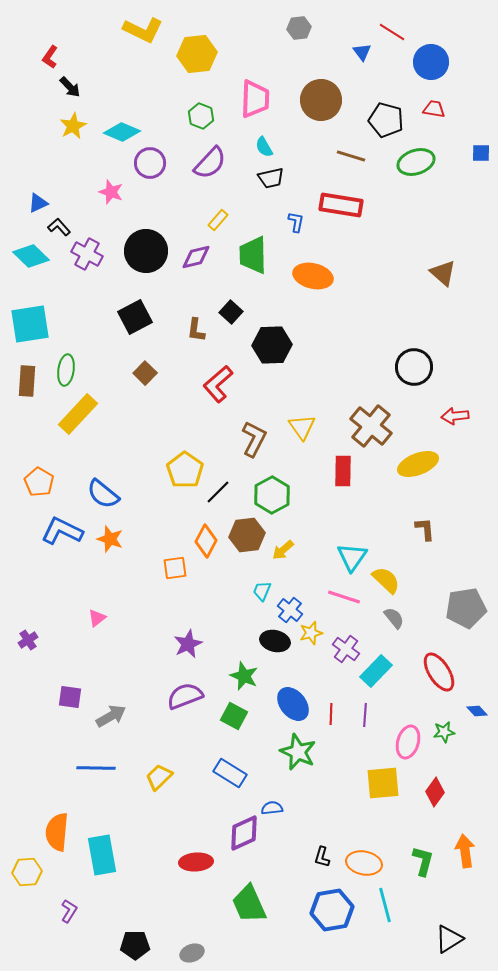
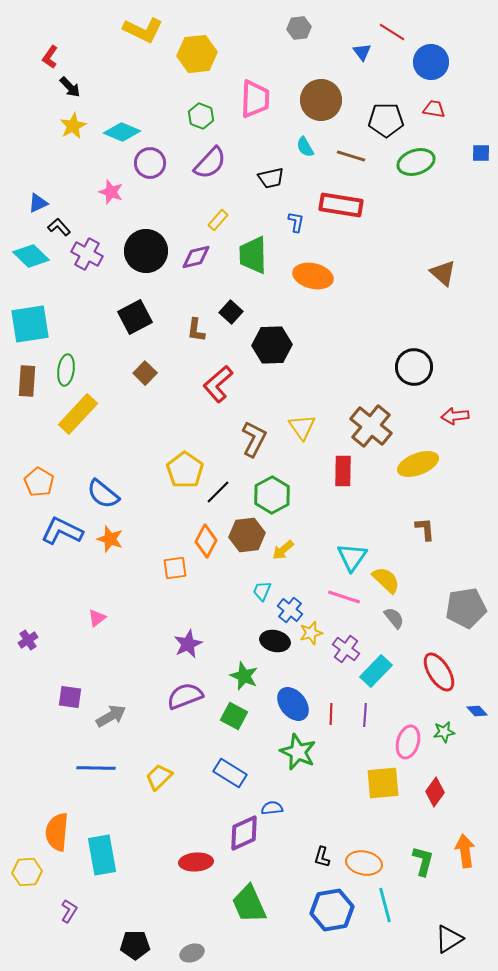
black pentagon at (386, 120): rotated 16 degrees counterclockwise
cyan semicircle at (264, 147): moved 41 px right
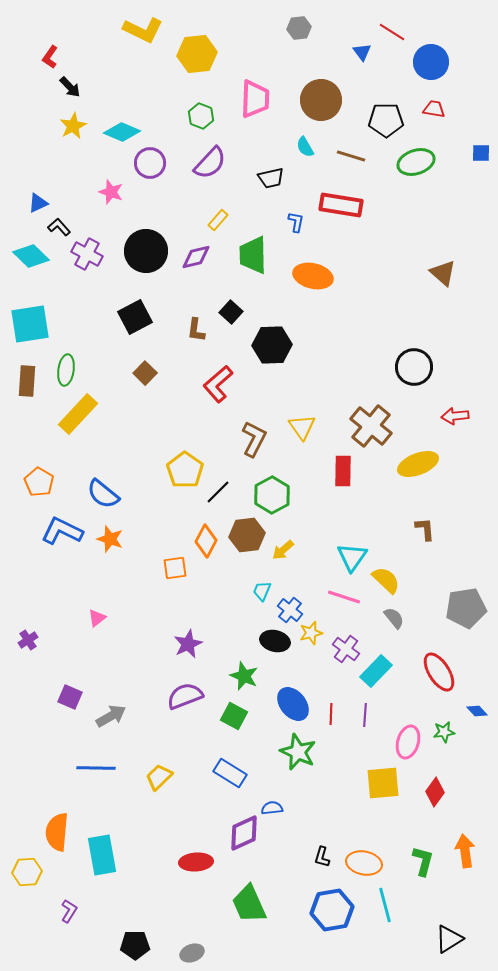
purple square at (70, 697): rotated 15 degrees clockwise
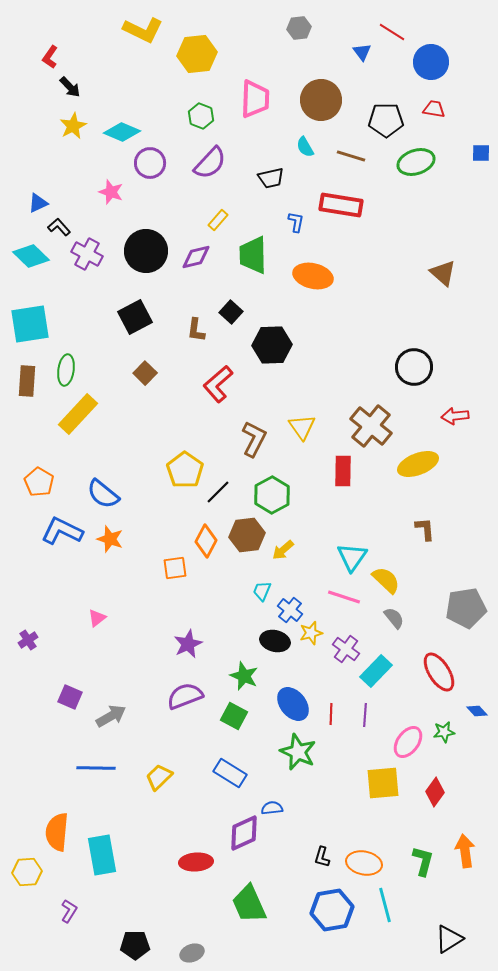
pink ellipse at (408, 742): rotated 20 degrees clockwise
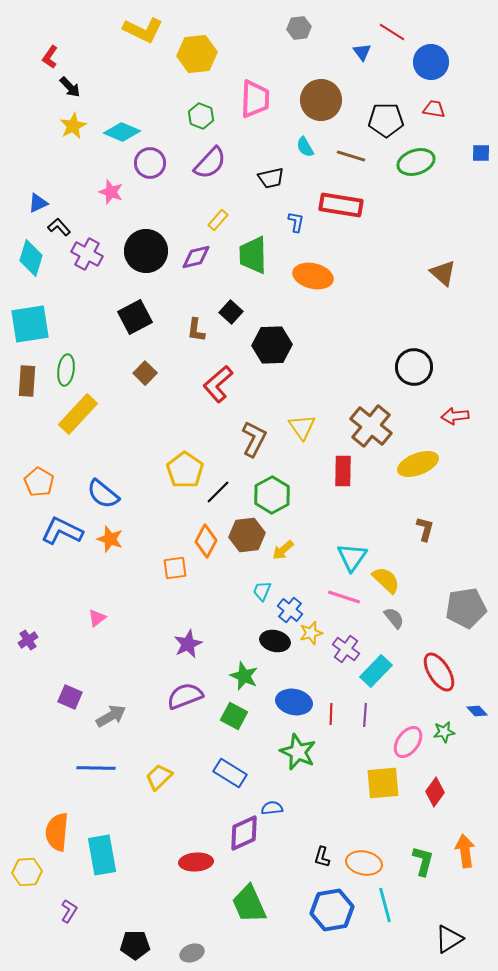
cyan diamond at (31, 256): moved 2 px down; rotated 63 degrees clockwise
brown L-shape at (425, 529): rotated 20 degrees clockwise
blue ellipse at (293, 704): moved 1 px right, 2 px up; rotated 40 degrees counterclockwise
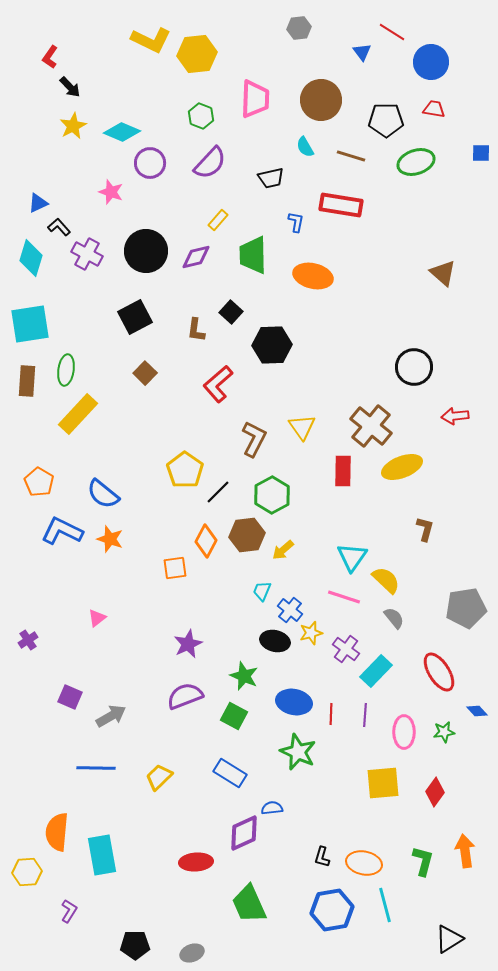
yellow L-shape at (143, 30): moved 8 px right, 10 px down
yellow ellipse at (418, 464): moved 16 px left, 3 px down
pink ellipse at (408, 742): moved 4 px left, 10 px up; rotated 36 degrees counterclockwise
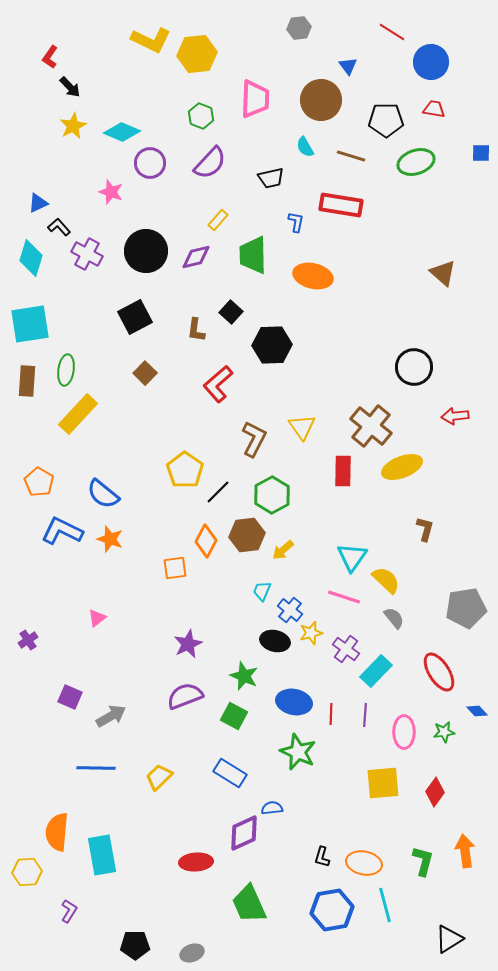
blue triangle at (362, 52): moved 14 px left, 14 px down
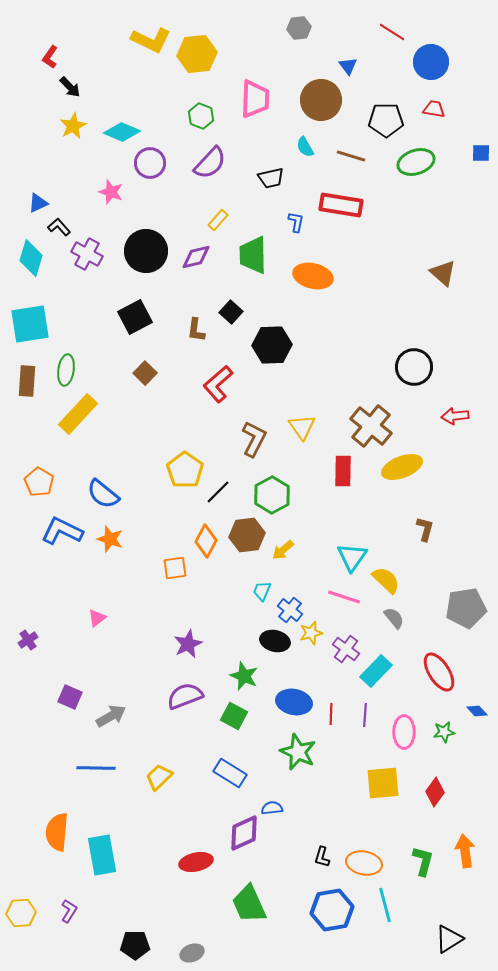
red ellipse at (196, 862): rotated 8 degrees counterclockwise
yellow hexagon at (27, 872): moved 6 px left, 41 px down
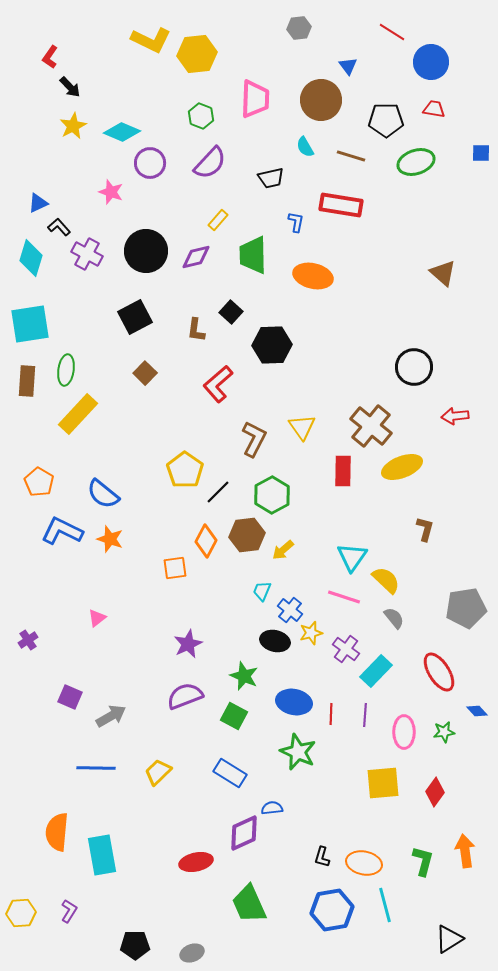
yellow trapezoid at (159, 777): moved 1 px left, 5 px up
